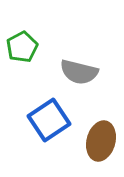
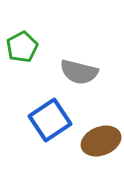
blue square: moved 1 px right
brown ellipse: rotated 54 degrees clockwise
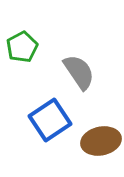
gray semicircle: rotated 138 degrees counterclockwise
brown ellipse: rotated 9 degrees clockwise
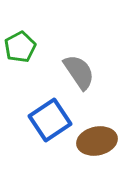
green pentagon: moved 2 px left
brown ellipse: moved 4 px left
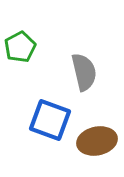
gray semicircle: moved 5 px right; rotated 21 degrees clockwise
blue square: rotated 36 degrees counterclockwise
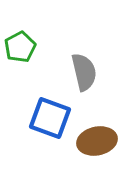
blue square: moved 2 px up
